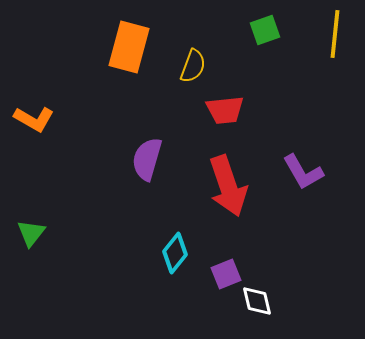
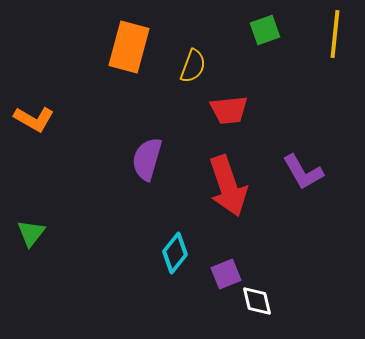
red trapezoid: moved 4 px right
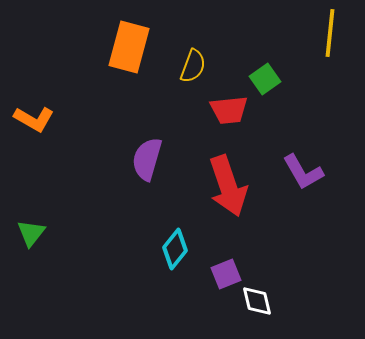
green square: moved 49 px down; rotated 16 degrees counterclockwise
yellow line: moved 5 px left, 1 px up
cyan diamond: moved 4 px up
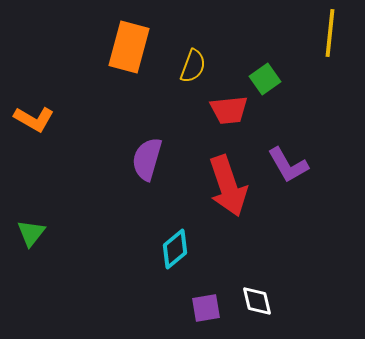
purple L-shape: moved 15 px left, 7 px up
cyan diamond: rotated 12 degrees clockwise
purple square: moved 20 px left, 34 px down; rotated 12 degrees clockwise
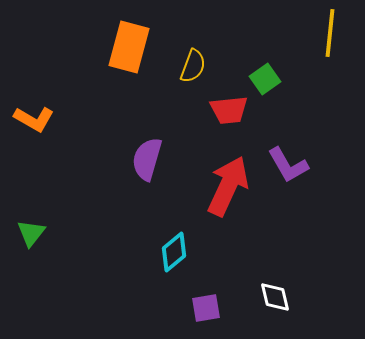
red arrow: rotated 136 degrees counterclockwise
cyan diamond: moved 1 px left, 3 px down
white diamond: moved 18 px right, 4 px up
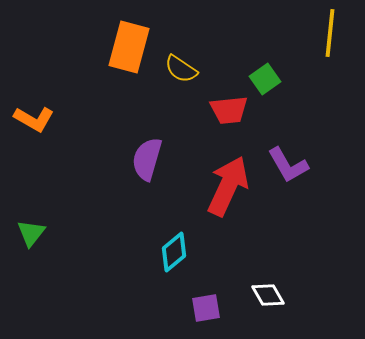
yellow semicircle: moved 12 px left, 3 px down; rotated 104 degrees clockwise
white diamond: moved 7 px left, 2 px up; rotated 16 degrees counterclockwise
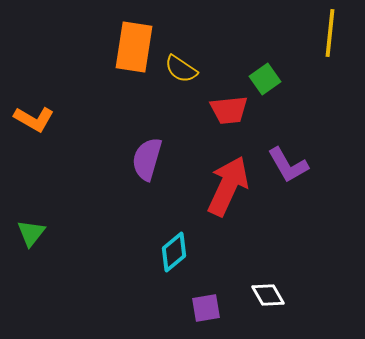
orange rectangle: moved 5 px right; rotated 6 degrees counterclockwise
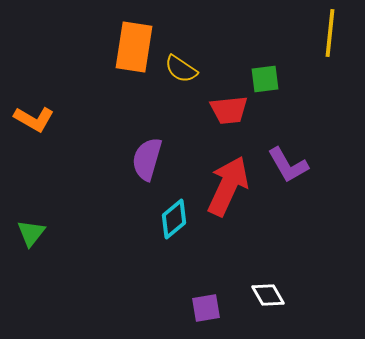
green square: rotated 28 degrees clockwise
cyan diamond: moved 33 px up
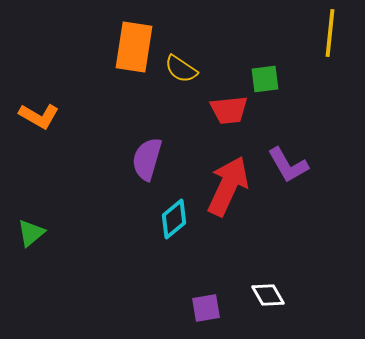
orange L-shape: moved 5 px right, 3 px up
green triangle: rotated 12 degrees clockwise
